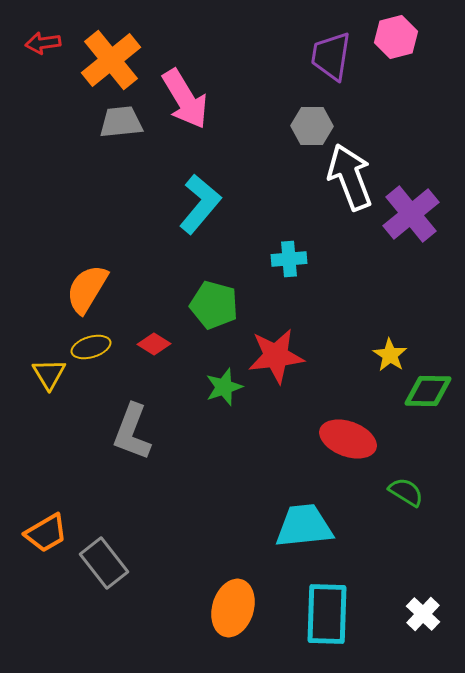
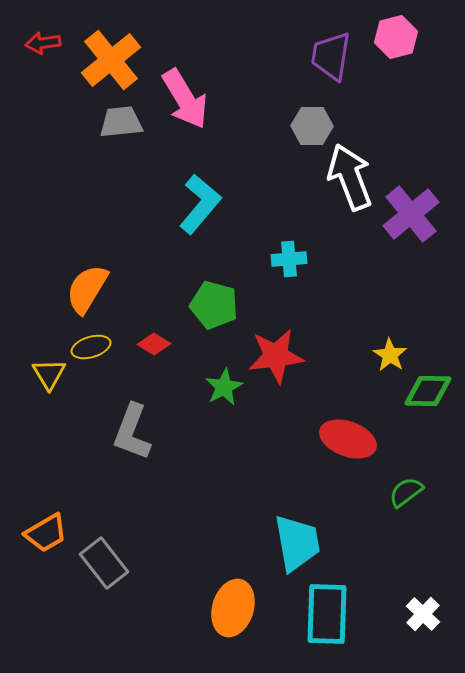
green star: rotated 9 degrees counterclockwise
green semicircle: rotated 69 degrees counterclockwise
cyan trapezoid: moved 7 px left, 17 px down; rotated 86 degrees clockwise
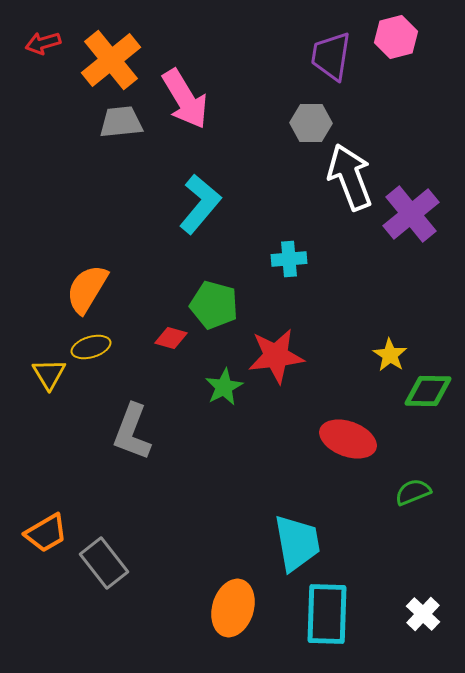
red arrow: rotated 8 degrees counterclockwise
gray hexagon: moved 1 px left, 3 px up
red diamond: moved 17 px right, 6 px up; rotated 16 degrees counterclockwise
green semicircle: moved 7 px right; rotated 15 degrees clockwise
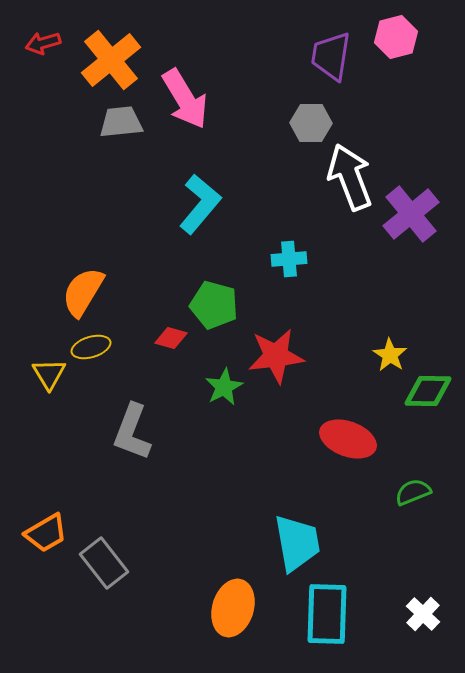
orange semicircle: moved 4 px left, 3 px down
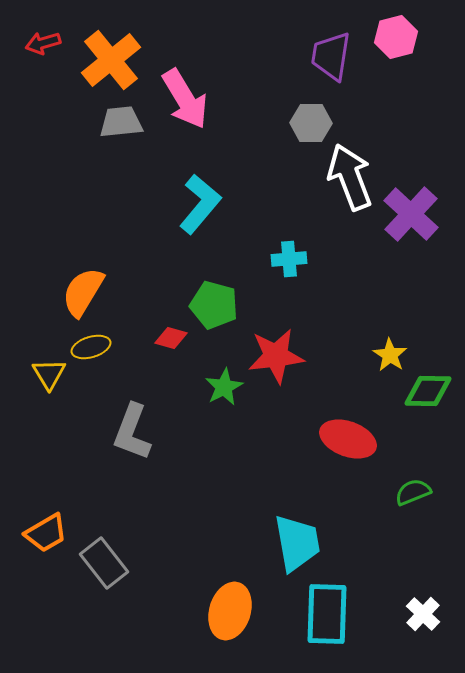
purple cross: rotated 8 degrees counterclockwise
orange ellipse: moved 3 px left, 3 px down
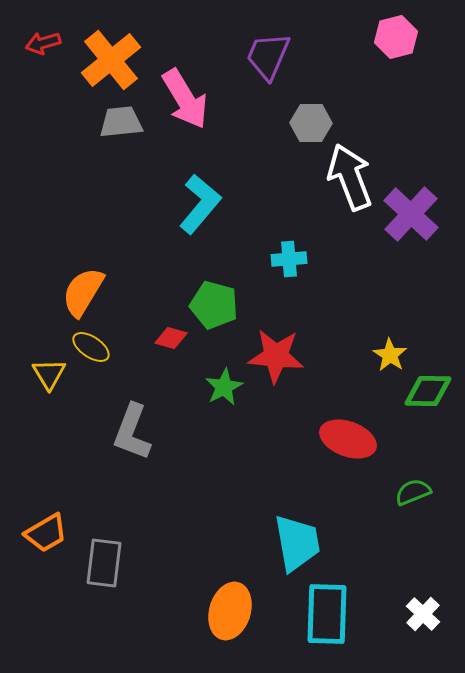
purple trapezoid: moved 63 px left; rotated 14 degrees clockwise
yellow ellipse: rotated 51 degrees clockwise
red star: rotated 12 degrees clockwise
gray rectangle: rotated 45 degrees clockwise
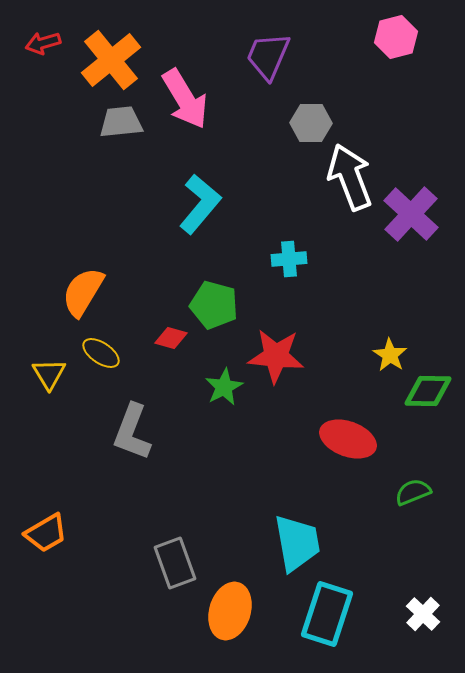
yellow ellipse: moved 10 px right, 6 px down
gray rectangle: moved 71 px right; rotated 27 degrees counterclockwise
cyan rectangle: rotated 16 degrees clockwise
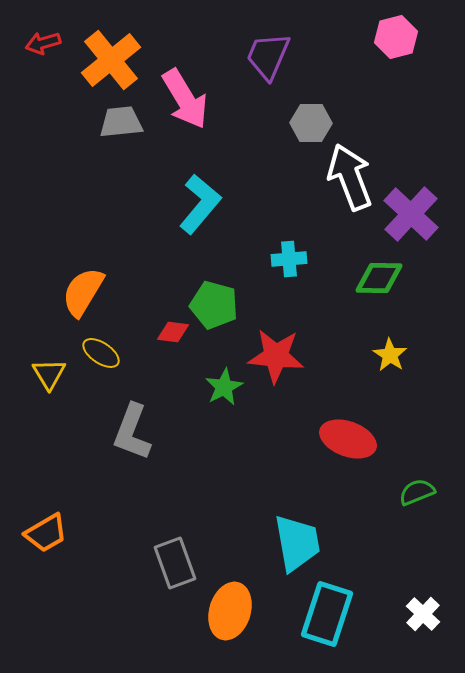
red diamond: moved 2 px right, 6 px up; rotated 8 degrees counterclockwise
green diamond: moved 49 px left, 113 px up
green semicircle: moved 4 px right
